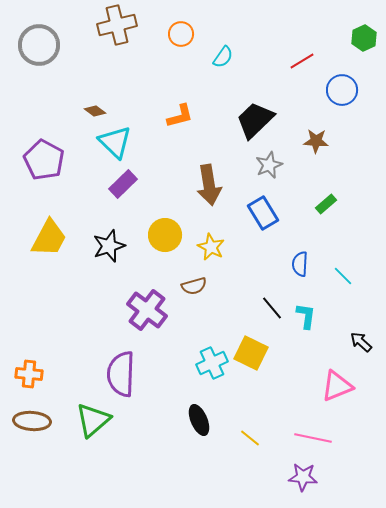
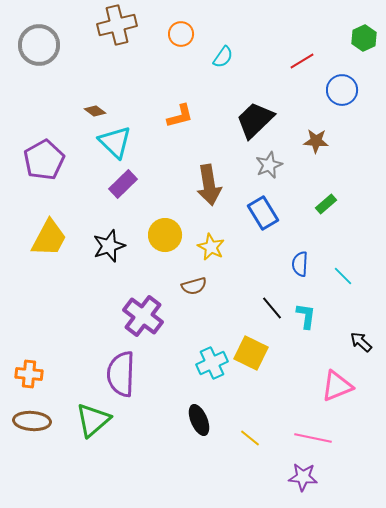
purple pentagon: rotated 15 degrees clockwise
purple cross: moved 4 px left, 6 px down
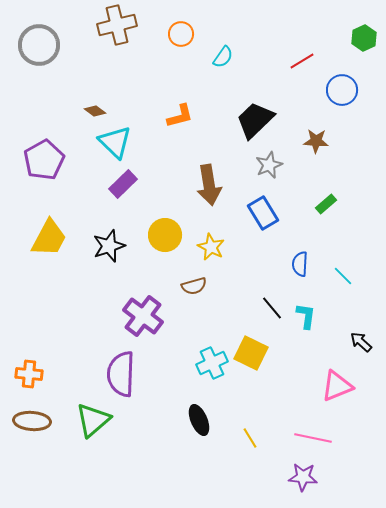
yellow line: rotated 20 degrees clockwise
